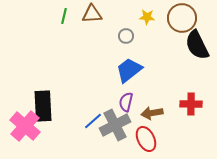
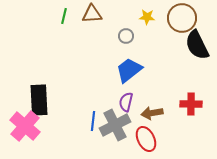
black rectangle: moved 4 px left, 6 px up
blue line: rotated 42 degrees counterclockwise
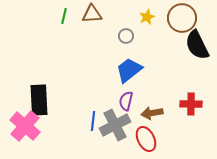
yellow star: rotated 28 degrees counterclockwise
purple semicircle: moved 1 px up
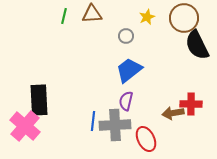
brown circle: moved 2 px right
brown arrow: moved 21 px right
gray cross: rotated 24 degrees clockwise
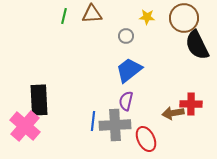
yellow star: rotated 28 degrees clockwise
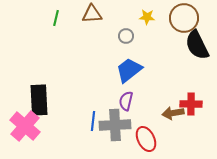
green line: moved 8 px left, 2 px down
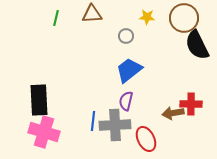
pink cross: moved 19 px right, 6 px down; rotated 24 degrees counterclockwise
